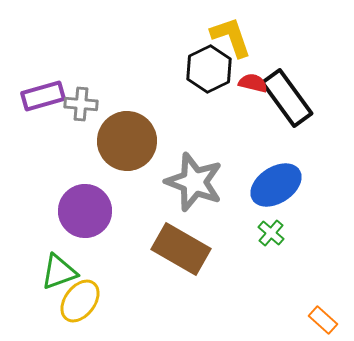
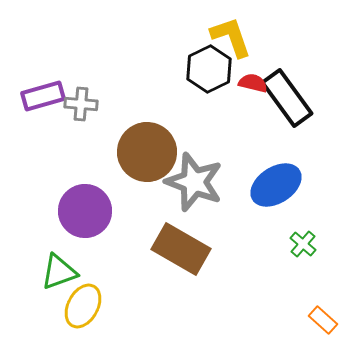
brown circle: moved 20 px right, 11 px down
green cross: moved 32 px right, 11 px down
yellow ellipse: moved 3 px right, 5 px down; rotated 9 degrees counterclockwise
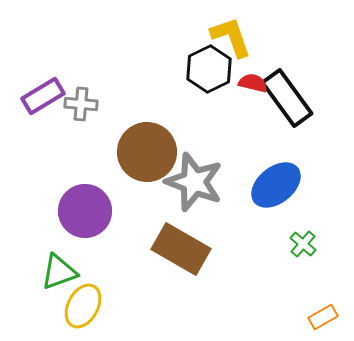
purple rectangle: rotated 15 degrees counterclockwise
blue ellipse: rotated 6 degrees counterclockwise
orange rectangle: moved 3 px up; rotated 72 degrees counterclockwise
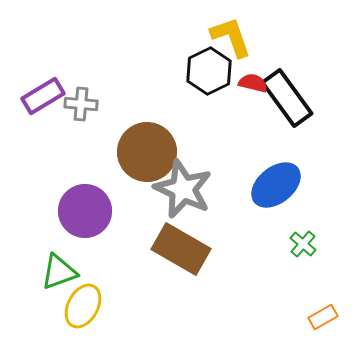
black hexagon: moved 2 px down
gray star: moved 11 px left, 7 px down; rotated 4 degrees clockwise
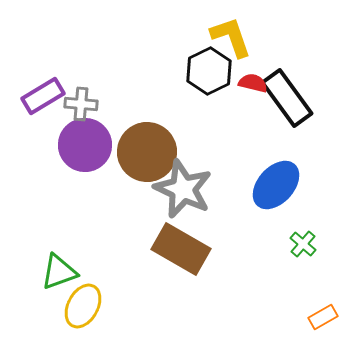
blue ellipse: rotated 9 degrees counterclockwise
purple circle: moved 66 px up
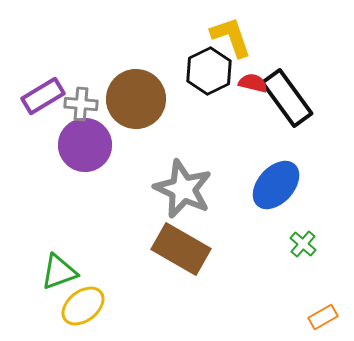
brown circle: moved 11 px left, 53 px up
yellow ellipse: rotated 24 degrees clockwise
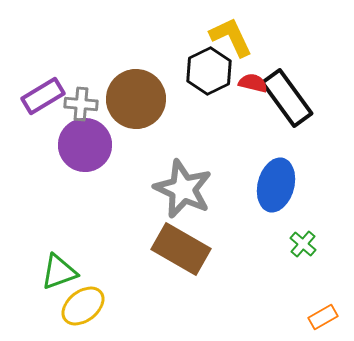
yellow L-shape: rotated 6 degrees counterclockwise
blue ellipse: rotated 27 degrees counterclockwise
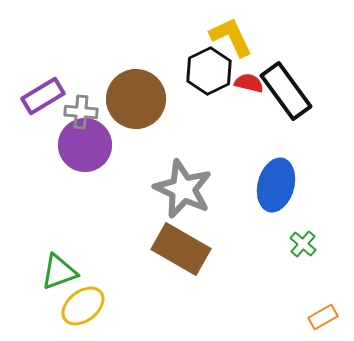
red semicircle: moved 4 px left
black rectangle: moved 1 px left, 7 px up
gray cross: moved 8 px down
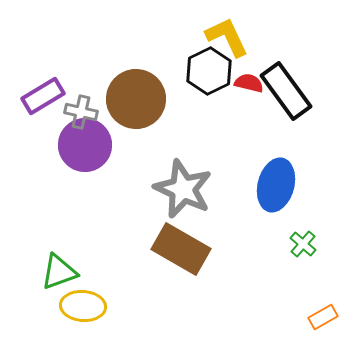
yellow L-shape: moved 4 px left
gray cross: rotated 8 degrees clockwise
yellow ellipse: rotated 42 degrees clockwise
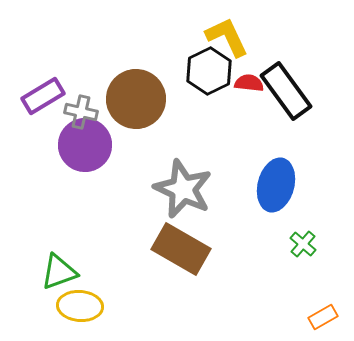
red semicircle: rotated 8 degrees counterclockwise
yellow ellipse: moved 3 px left
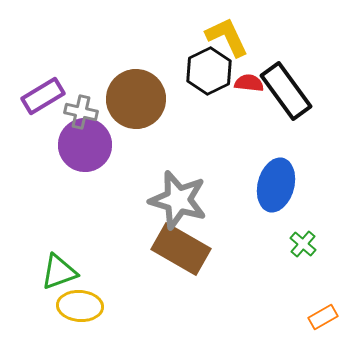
gray star: moved 5 px left, 11 px down; rotated 8 degrees counterclockwise
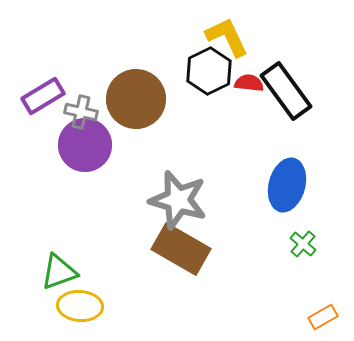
blue ellipse: moved 11 px right
